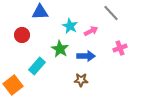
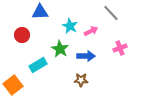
cyan rectangle: moved 1 px right, 1 px up; rotated 18 degrees clockwise
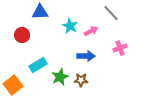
green star: moved 28 px down; rotated 18 degrees clockwise
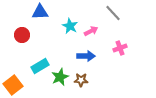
gray line: moved 2 px right
cyan rectangle: moved 2 px right, 1 px down
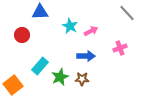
gray line: moved 14 px right
cyan rectangle: rotated 18 degrees counterclockwise
brown star: moved 1 px right, 1 px up
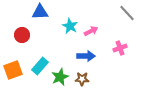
orange square: moved 15 px up; rotated 18 degrees clockwise
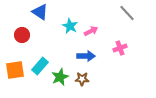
blue triangle: rotated 36 degrees clockwise
orange square: moved 2 px right; rotated 12 degrees clockwise
